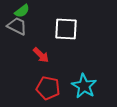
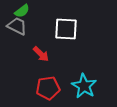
red arrow: moved 1 px up
red pentagon: rotated 20 degrees counterclockwise
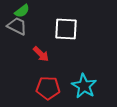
red pentagon: rotated 10 degrees clockwise
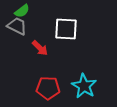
red arrow: moved 1 px left, 6 px up
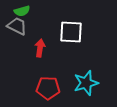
green semicircle: rotated 21 degrees clockwise
white square: moved 5 px right, 3 px down
red arrow: rotated 126 degrees counterclockwise
cyan star: moved 2 px right, 3 px up; rotated 25 degrees clockwise
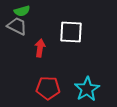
cyan star: moved 1 px right, 6 px down; rotated 15 degrees counterclockwise
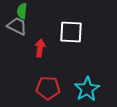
green semicircle: rotated 112 degrees clockwise
